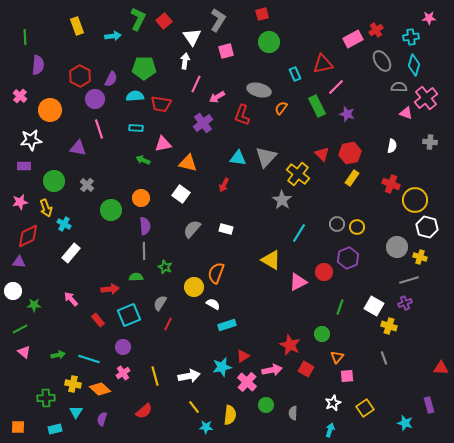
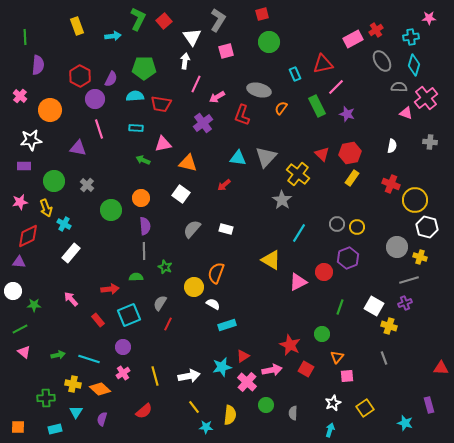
red arrow at (224, 185): rotated 24 degrees clockwise
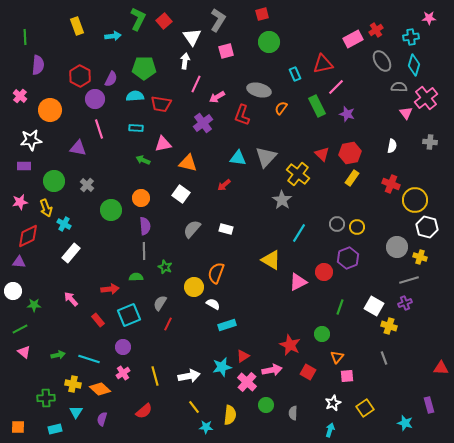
pink triangle at (406, 113): rotated 32 degrees clockwise
red square at (306, 369): moved 2 px right, 3 px down
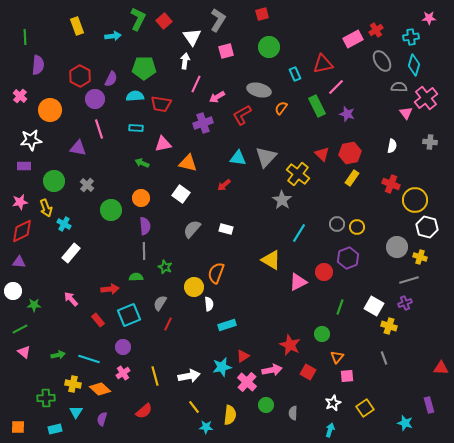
green circle at (269, 42): moved 5 px down
red L-shape at (242, 115): rotated 40 degrees clockwise
purple cross at (203, 123): rotated 18 degrees clockwise
green arrow at (143, 160): moved 1 px left, 3 px down
red diamond at (28, 236): moved 6 px left, 5 px up
white semicircle at (213, 304): moved 4 px left; rotated 56 degrees clockwise
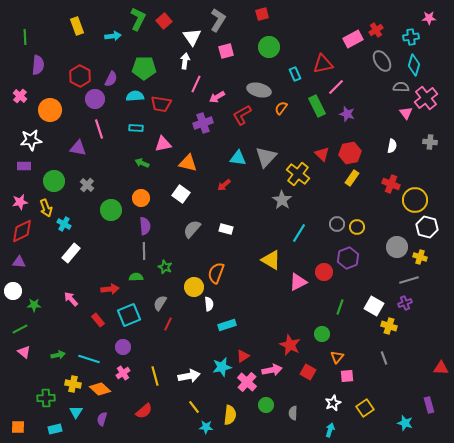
gray semicircle at (399, 87): moved 2 px right
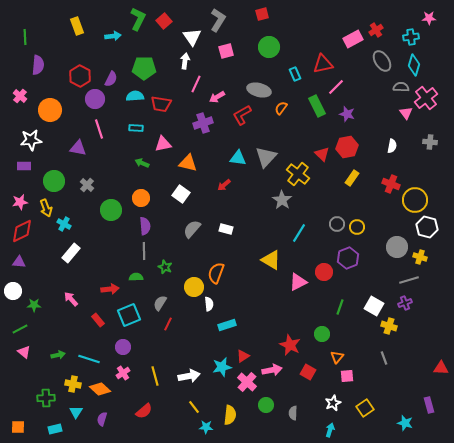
red hexagon at (350, 153): moved 3 px left, 6 px up
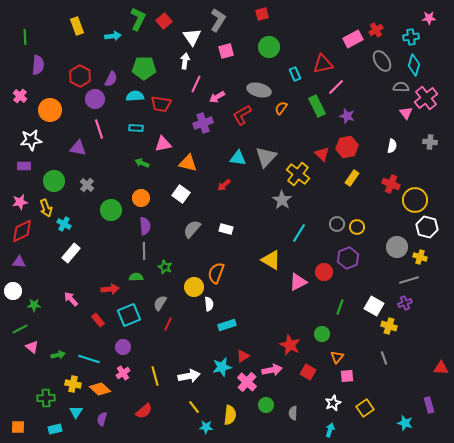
purple star at (347, 114): moved 2 px down
pink triangle at (24, 352): moved 8 px right, 5 px up
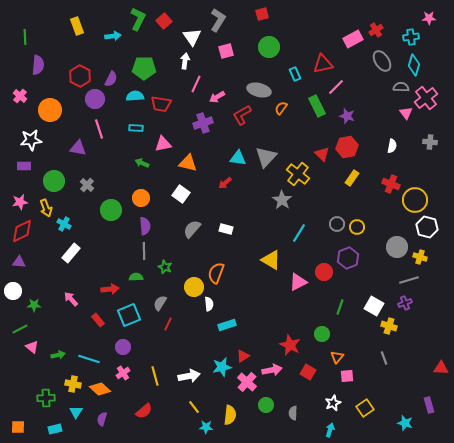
red arrow at (224, 185): moved 1 px right, 2 px up
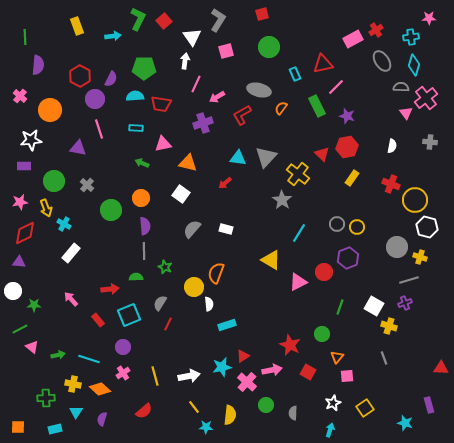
red diamond at (22, 231): moved 3 px right, 2 px down
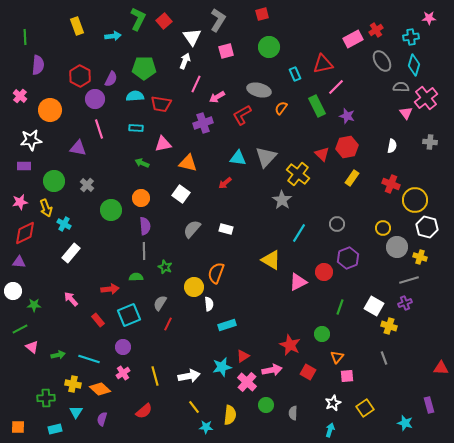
white arrow at (185, 61): rotated 14 degrees clockwise
yellow circle at (357, 227): moved 26 px right, 1 px down
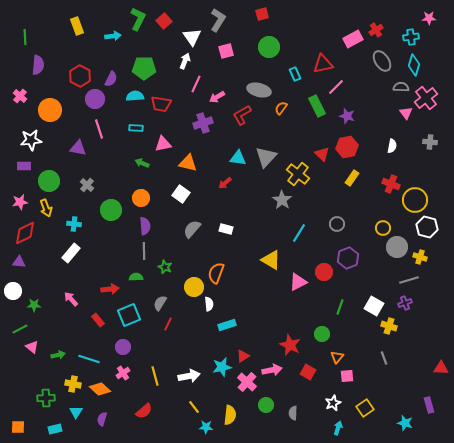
green circle at (54, 181): moved 5 px left
cyan cross at (64, 224): moved 10 px right; rotated 24 degrees counterclockwise
cyan arrow at (330, 430): moved 8 px right, 2 px up
